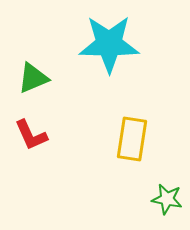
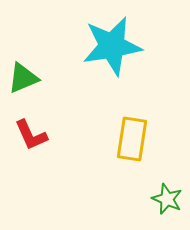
cyan star: moved 3 px right, 2 px down; rotated 10 degrees counterclockwise
green triangle: moved 10 px left
green star: rotated 12 degrees clockwise
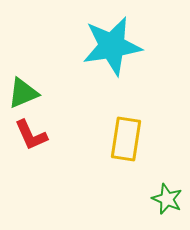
green triangle: moved 15 px down
yellow rectangle: moved 6 px left
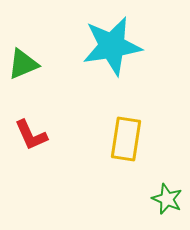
green triangle: moved 29 px up
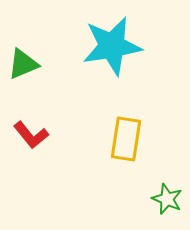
red L-shape: rotated 15 degrees counterclockwise
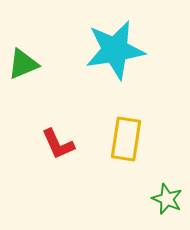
cyan star: moved 3 px right, 4 px down
red L-shape: moved 27 px right, 9 px down; rotated 15 degrees clockwise
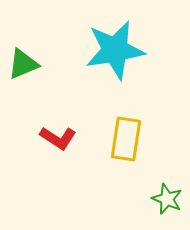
red L-shape: moved 6 px up; rotated 33 degrees counterclockwise
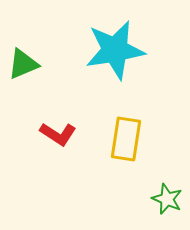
red L-shape: moved 4 px up
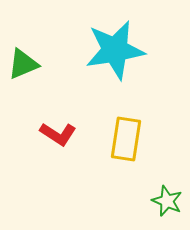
green star: moved 2 px down
